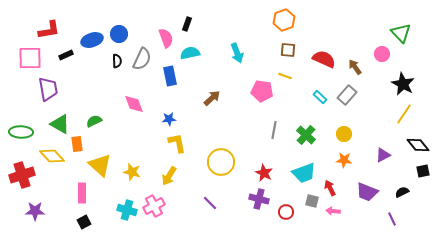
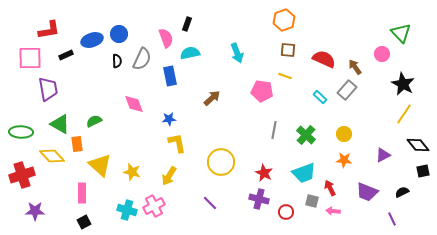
gray rectangle at (347, 95): moved 5 px up
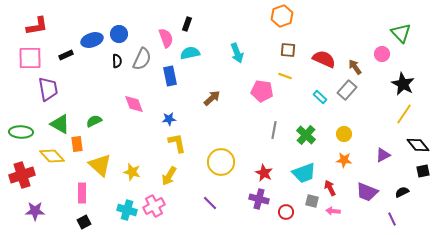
orange hexagon at (284, 20): moved 2 px left, 4 px up
red L-shape at (49, 30): moved 12 px left, 4 px up
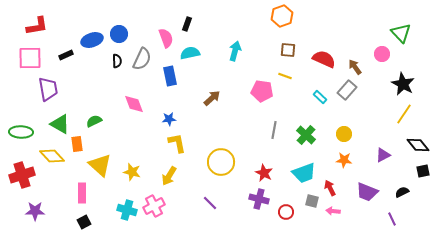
cyan arrow at (237, 53): moved 2 px left, 2 px up; rotated 144 degrees counterclockwise
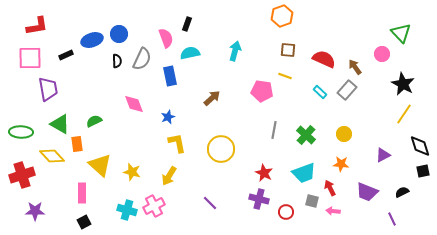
cyan rectangle at (320, 97): moved 5 px up
blue star at (169, 119): moved 1 px left, 2 px up; rotated 16 degrees counterclockwise
black diamond at (418, 145): moved 2 px right, 1 px down; rotated 20 degrees clockwise
orange star at (344, 160): moved 3 px left, 4 px down
yellow circle at (221, 162): moved 13 px up
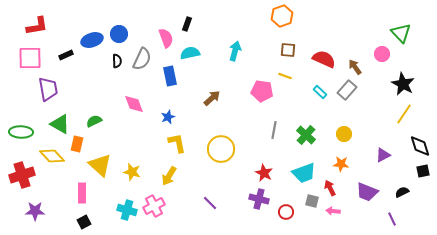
orange rectangle at (77, 144): rotated 21 degrees clockwise
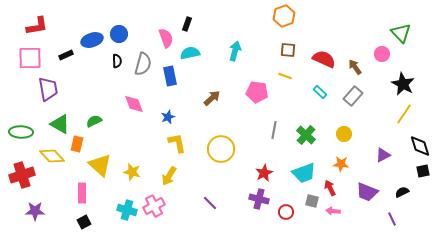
orange hexagon at (282, 16): moved 2 px right
gray semicircle at (142, 59): moved 1 px right, 5 px down; rotated 10 degrees counterclockwise
gray rectangle at (347, 90): moved 6 px right, 6 px down
pink pentagon at (262, 91): moved 5 px left, 1 px down
red star at (264, 173): rotated 18 degrees clockwise
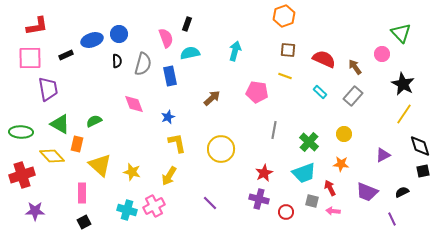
green cross at (306, 135): moved 3 px right, 7 px down
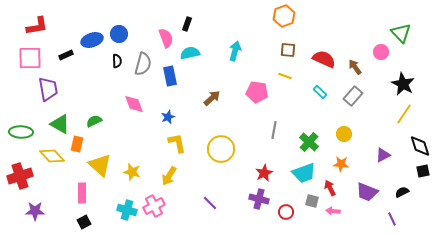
pink circle at (382, 54): moved 1 px left, 2 px up
red cross at (22, 175): moved 2 px left, 1 px down
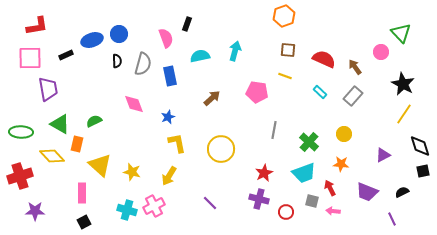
cyan semicircle at (190, 53): moved 10 px right, 3 px down
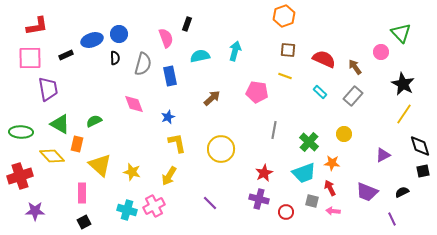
black semicircle at (117, 61): moved 2 px left, 3 px up
orange star at (341, 164): moved 9 px left, 1 px up
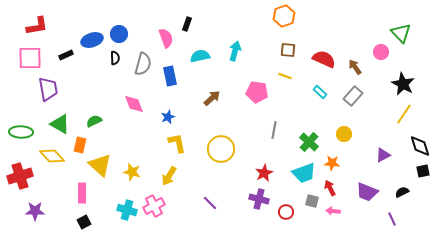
orange rectangle at (77, 144): moved 3 px right, 1 px down
